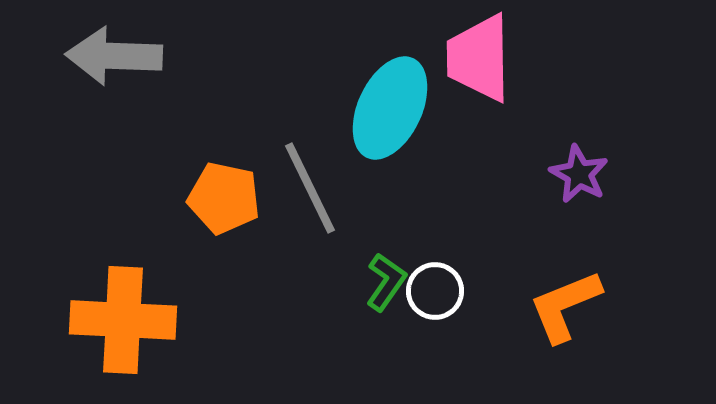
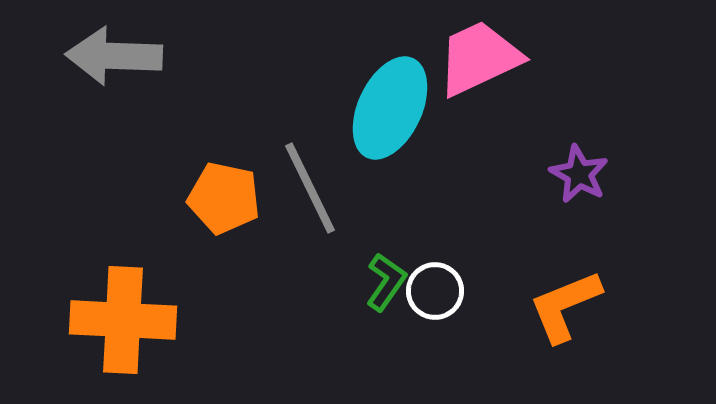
pink trapezoid: rotated 66 degrees clockwise
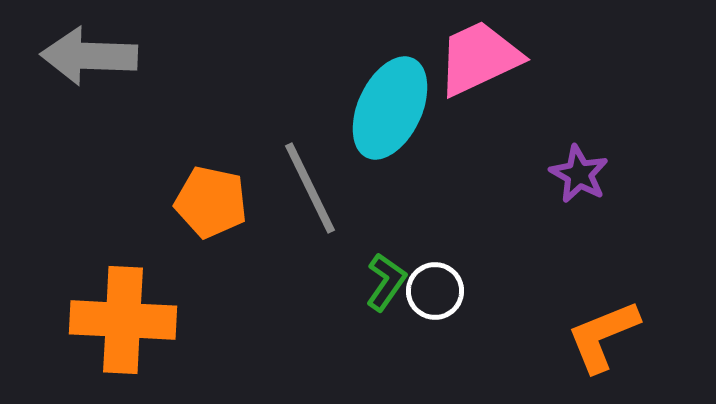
gray arrow: moved 25 px left
orange pentagon: moved 13 px left, 4 px down
orange L-shape: moved 38 px right, 30 px down
